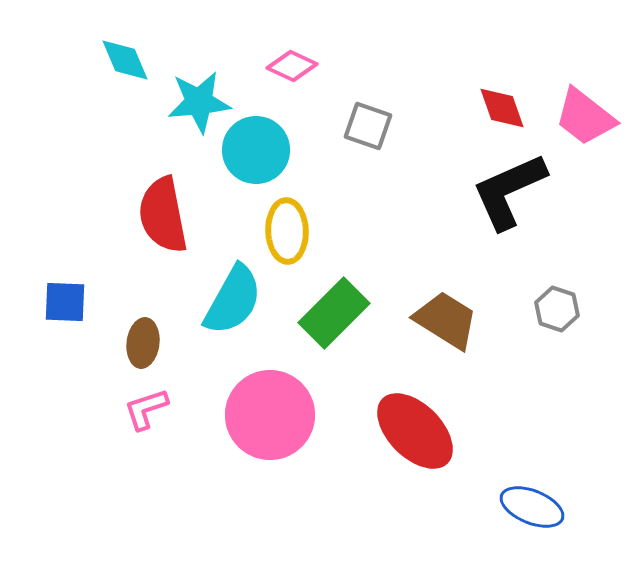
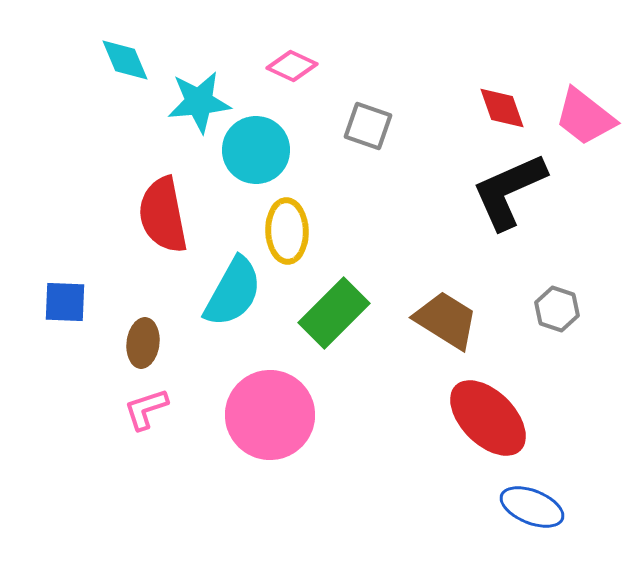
cyan semicircle: moved 8 px up
red ellipse: moved 73 px right, 13 px up
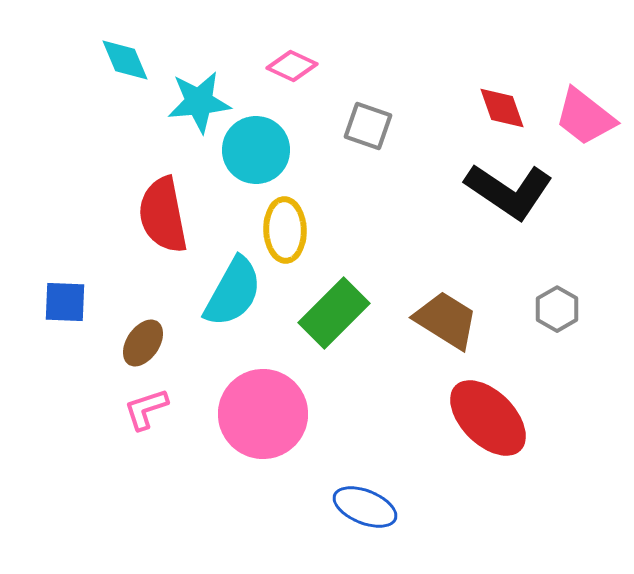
black L-shape: rotated 122 degrees counterclockwise
yellow ellipse: moved 2 px left, 1 px up
gray hexagon: rotated 12 degrees clockwise
brown ellipse: rotated 27 degrees clockwise
pink circle: moved 7 px left, 1 px up
blue ellipse: moved 167 px left
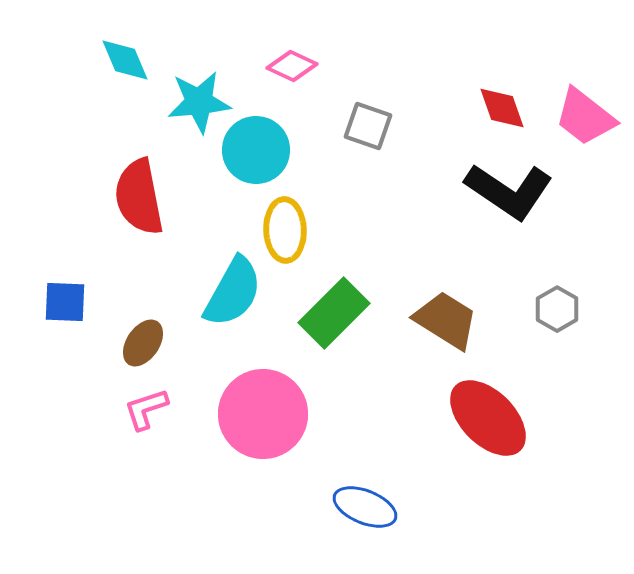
red semicircle: moved 24 px left, 18 px up
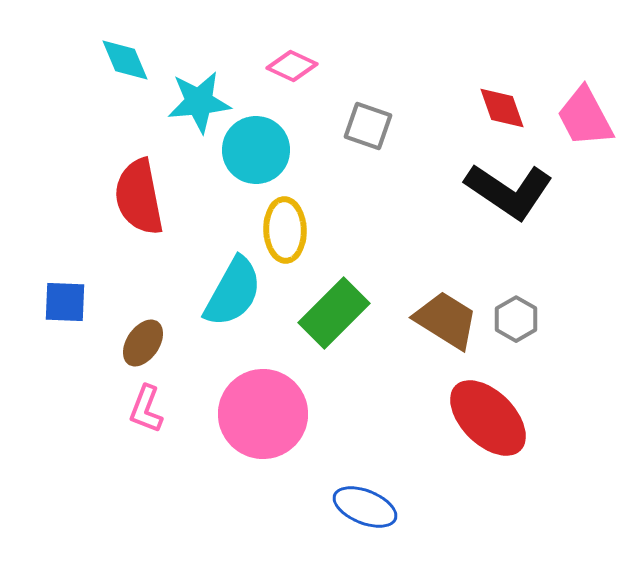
pink trapezoid: rotated 24 degrees clockwise
gray hexagon: moved 41 px left, 10 px down
pink L-shape: rotated 51 degrees counterclockwise
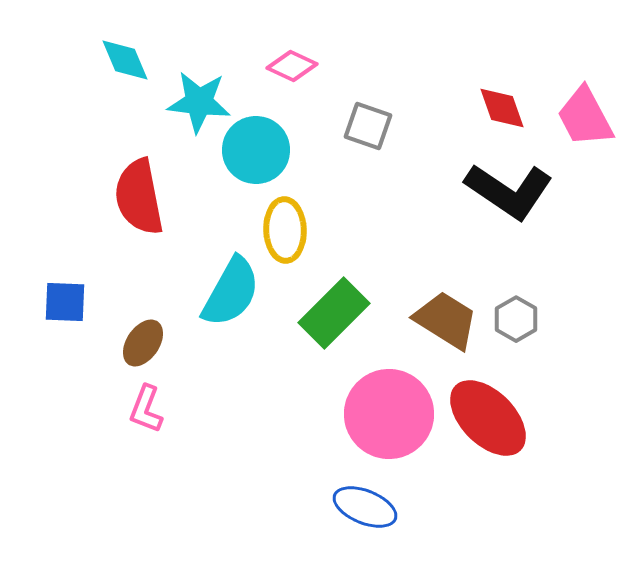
cyan star: rotated 12 degrees clockwise
cyan semicircle: moved 2 px left
pink circle: moved 126 px right
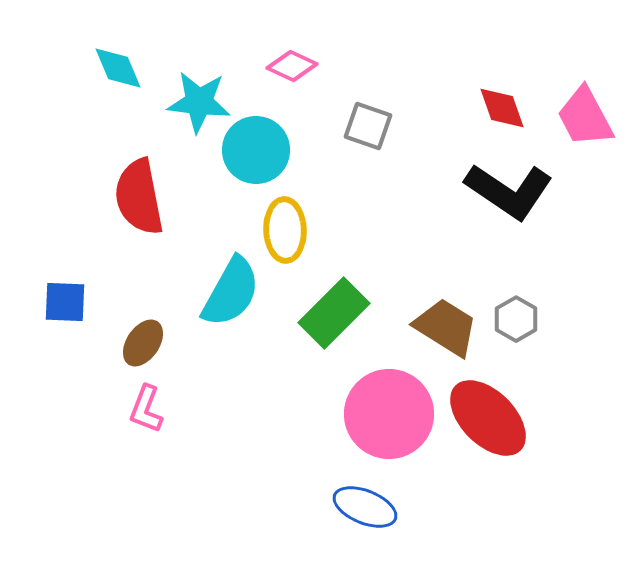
cyan diamond: moved 7 px left, 8 px down
brown trapezoid: moved 7 px down
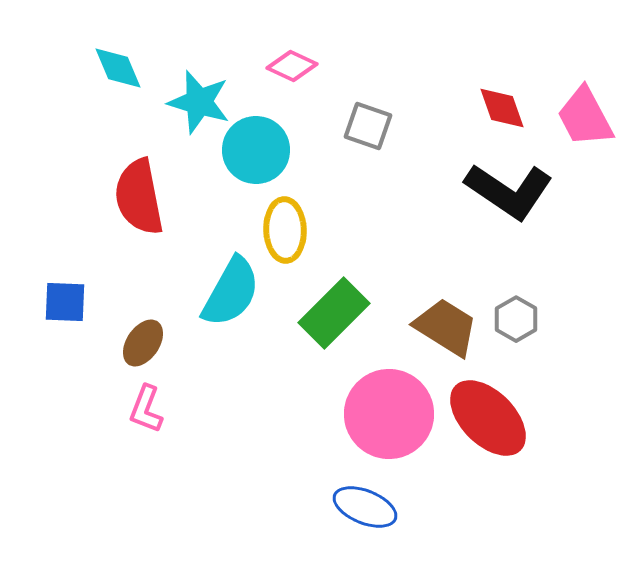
cyan star: rotated 10 degrees clockwise
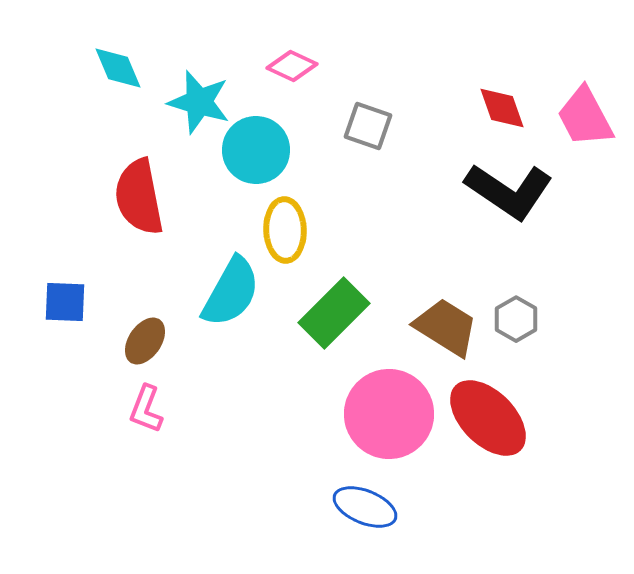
brown ellipse: moved 2 px right, 2 px up
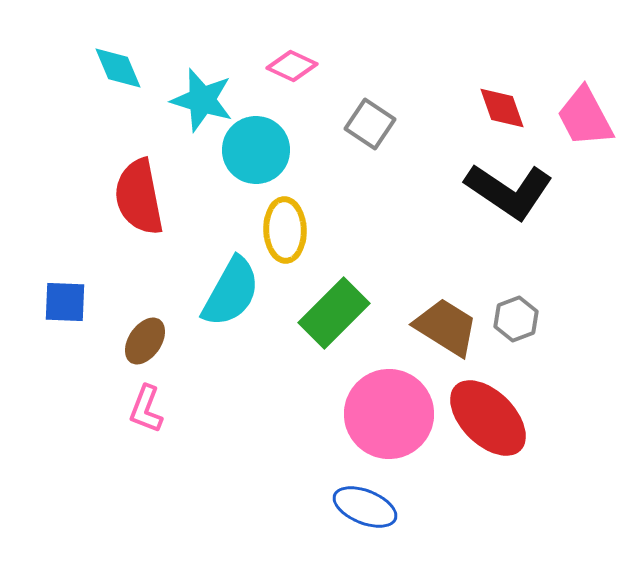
cyan star: moved 3 px right, 2 px up
gray square: moved 2 px right, 2 px up; rotated 15 degrees clockwise
gray hexagon: rotated 9 degrees clockwise
